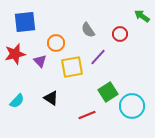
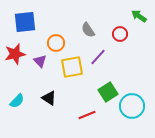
green arrow: moved 3 px left
black triangle: moved 2 px left
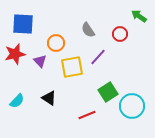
blue square: moved 2 px left, 2 px down; rotated 10 degrees clockwise
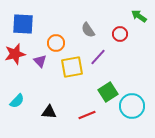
black triangle: moved 14 px down; rotated 28 degrees counterclockwise
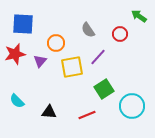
purple triangle: rotated 24 degrees clockwise
green square: moved 4 px left, 3 px up
cyan semicircle: rotated 91 degrees clockwise
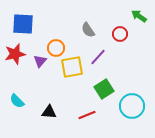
orange circle: moved 5 px down
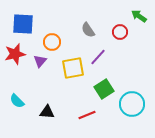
red circle: moved 2 px up
orange circle: moved 4 px left, 6 px up
yellow square: moved 1 px right, 1 px down
cyan circle: moved 2 px up
black triangle: moved 2 px left
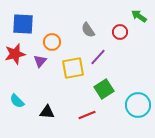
cyan circle: moved 6 px right, 1 px down
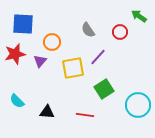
red line: moved 2 px left; rotated 30 degrees clockwise
